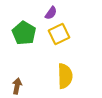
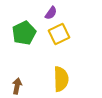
green pentagon: rotated 15 degrees clockwise
yellow semicircle: moved 4 px left, 3 px down
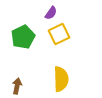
green pentagon: moved 1 px left, 4 px down
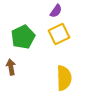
purple semicircle: moved 5 px right, 2 px up
yellow semicircle: moved 3 px right, 1 px up
brown arrow: moved 6 px left, 19 px up; rotated 21 degrees counterclockwise
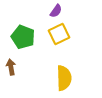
green pentagon: rotated 25 degrees counterclockwise
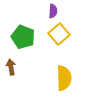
purple semicircle: moved 3 px left; rotated 32 degrees counterclockwise
yellow square: rotated 15 degrees counterclockwise
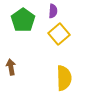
green pentagon: moved 17 px up; rotated 15 degrees clockwise
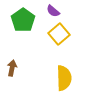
purple semicircle: rotated 128 degrees clockwise
brown arrow: moved 1 px right, 1 px down; rotated 21 degrees clockwise
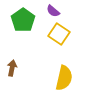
yellow square: rotated 15 degrees counterclockwise
yellow semicircle: rotated 15 degrees clockwise
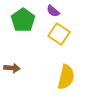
brown arrow: rotated 84 degrees clockwise
yellow semicircle: moved 2 px right, 1 px up
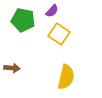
purple semicircle: moved 1 px left; rotated 88 degrees counterclockwise
green pentagon: rotated 25 degrees counterclockwise
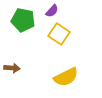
yellow semicircle: rotated 50 degrees clockwise
